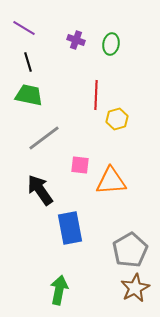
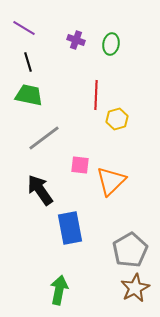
orange triangle: rotated 40 degrees counterclockwise
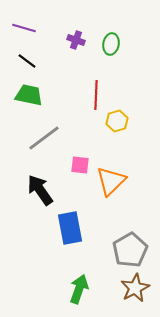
purple line: rotated 15 degrees counterclockwise
black line: moved 1 px left, 1 px up; rotated 36 degrees counterclockwise
yellow hexagon: moved 2 px down
green arrow: moved 20 px right, 1 px up; rotated 8 degrees clockwise
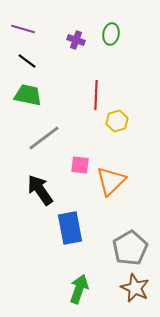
purple line: moved 1 px left, 1 px down
green ellipse: moved 10 px up
green trapezoid: moved 1 px left
gray pentagon: moved 2 px up
brown star: rotated 20 degrees counterclockwise
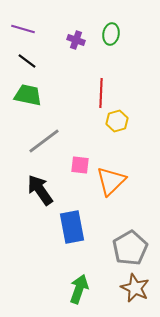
red line: moved 5 px right, 2 px up
gray line: moved 3 px down
blue rectangle: moved 2 px right, 1 px up
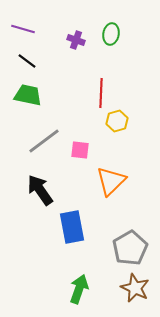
pink square: moved 15 px up
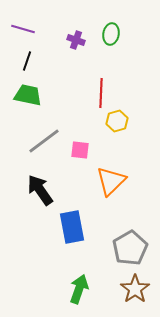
black line: rotated 72 degrees clockwise
brown star: moved 1 px down; rotated 12 degrees clockwise
